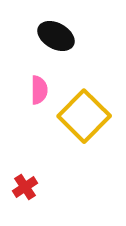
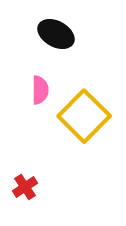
black ellipse: moved 2 px up
pink semicircle: moved 1 px right
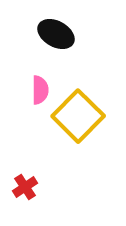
yellow square: moved 6 px left
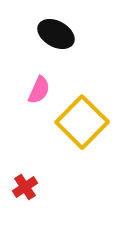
pink semicircle: moved 1 px left; rotated 24 degrees clockwise
yellow square: moved 4 px right, 6 px down
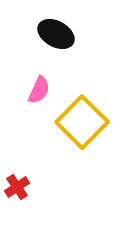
red cross: moved 8 px left
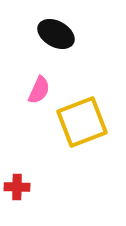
yellow square: rotated 24 degrees clockwise
red cross: rotated 35 degrees clockwise
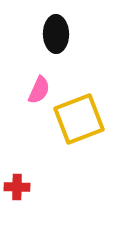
black ellipse: rotated 60 degrees clockwise
yellow square: moved 3 px left, 3 px up
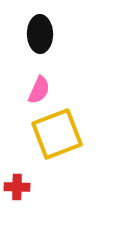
black ellipse: moved 16 px left
yellow square: moved 22 px left, 15 px down
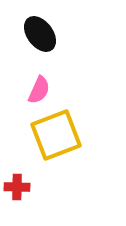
black ellipse: rotated 36 degrees counterclockwise
yellow square: moved 1 px left, 1 px down
